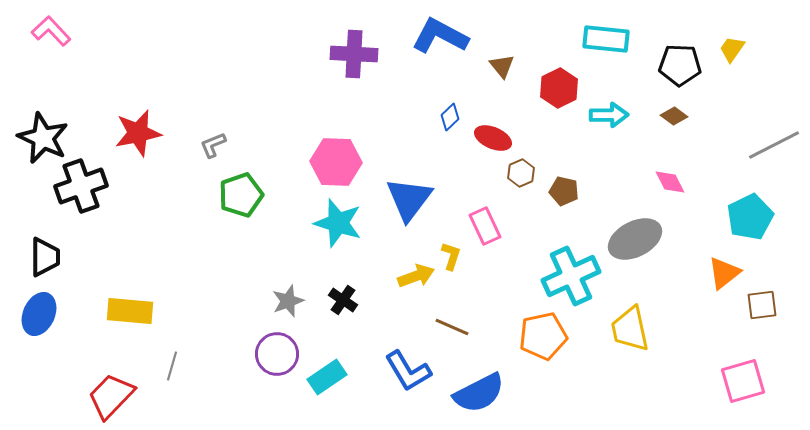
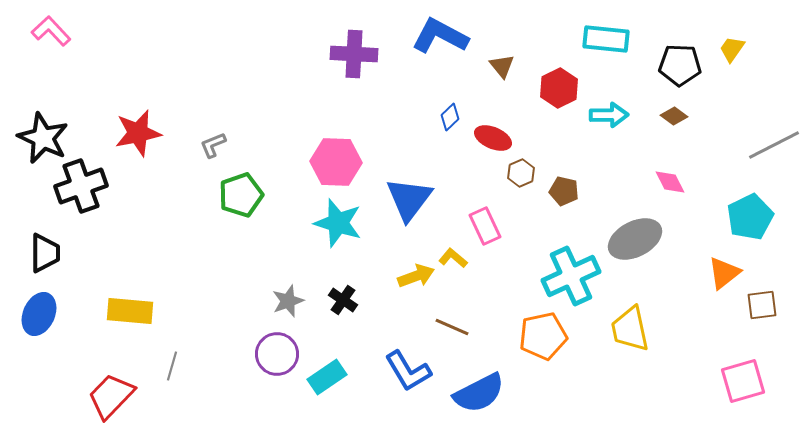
yellow L-shape at (451, 256): moved 2 px right, 2 px down; rotated 68 degrees counterclockwise
black trapezoid at (45, 257): moved 4 px up
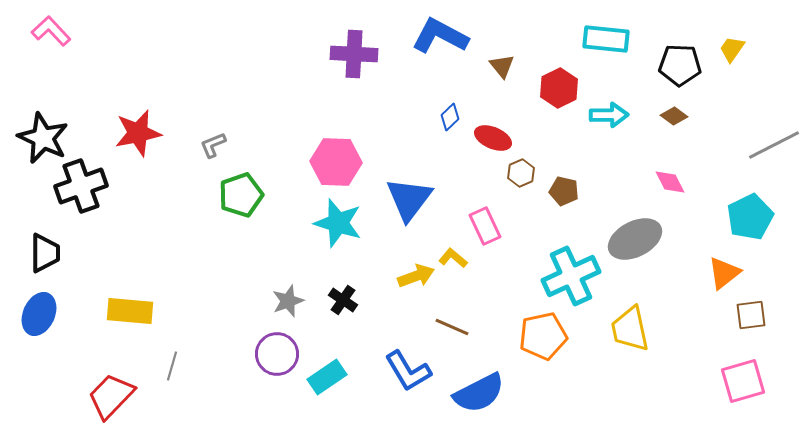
brown square at (762, 305): moved 11 px left, 10 px down
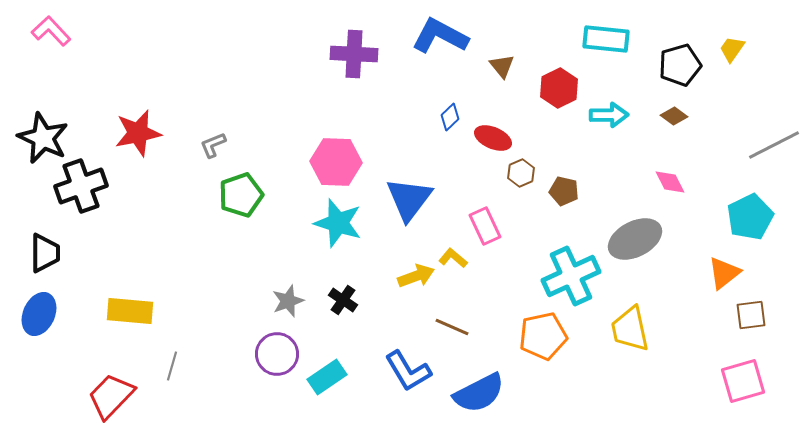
black pentagon at (680, 65): rotated 18 degrees counterclockwise
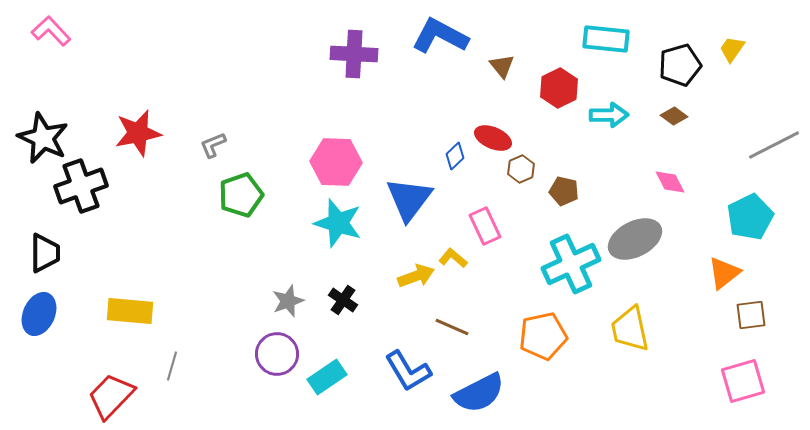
blue diamond at (450, 117): moved 5 px right, 39 px down
brown hexagon at (521, 173): moved 4 px up
cyan cross at (571, 276): moved 12 px up
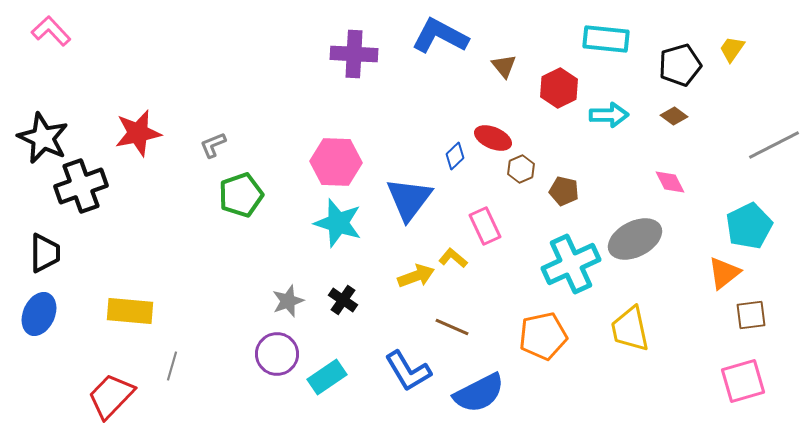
brown triangle at (502, 66): moved 2 px right
cyan pentagon at (750, 217): moved 1 px left, 9 px down
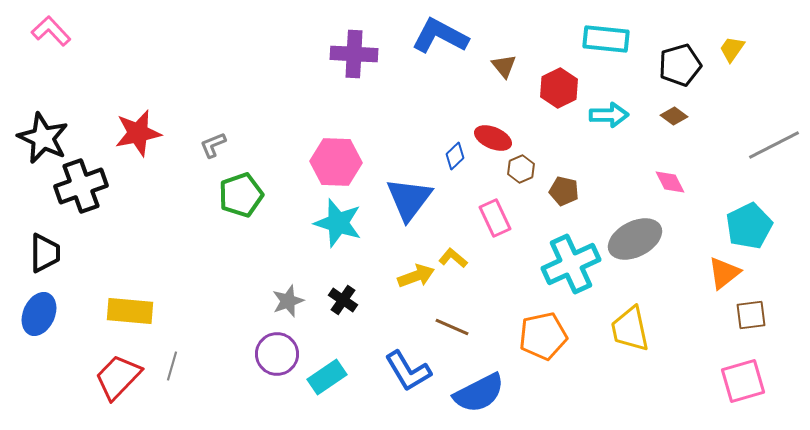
pink rectangle at (485, 226): moved 10 px right, 8 px up
red trapezoid at (111, 396): moved 7 px right, 19 px up
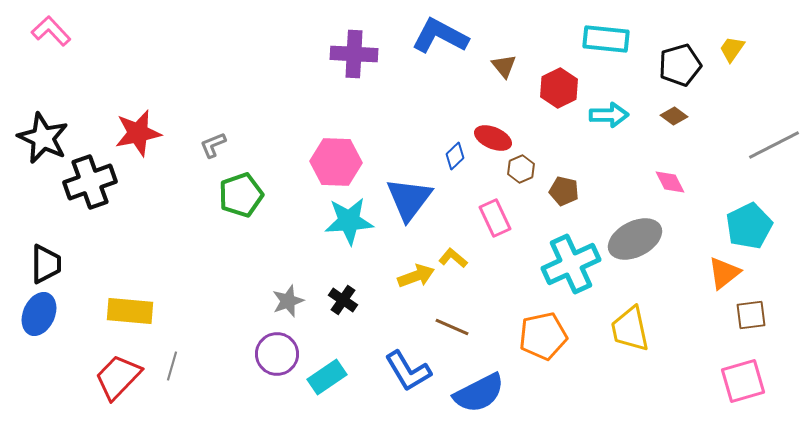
black cross at (81, 186): moved 9 px right, 4 px up
cyan star at (338, 223): moved 11 px right, 2 px up; rotated 21 degrees counterclockwise
black trapezoid at (45, 253): moved 1 px right, 11 px down
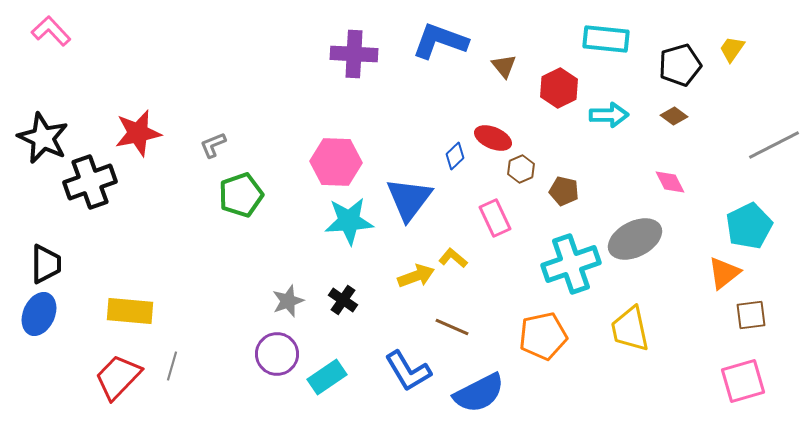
blue L-shape at (440, 36): moved 5 px down; rotated 8 degrees counterclockwise
cyan cross at (571, 264): rotated 6 degrees clockwise
